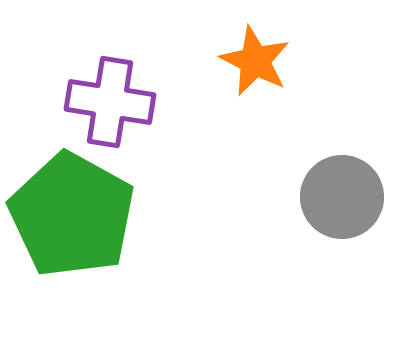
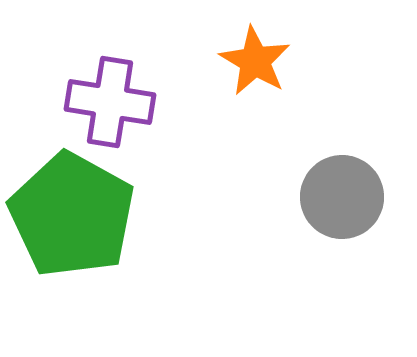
orange star: rotated 4 degrees clockwise
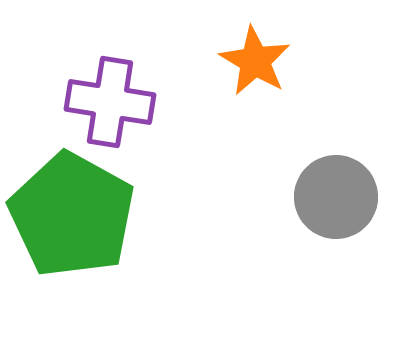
gray circle: moved 6 px left
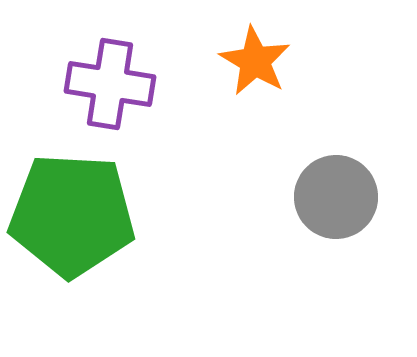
purple cross: moved 18 px up
green pentagon: rotated 26 degrees counterclockwise
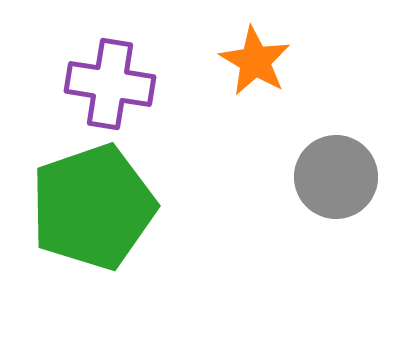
gray circle: moved 20 px up
green pentagon: moved 21 px right, 8 px up; rotated 22 degrees counterclockwise
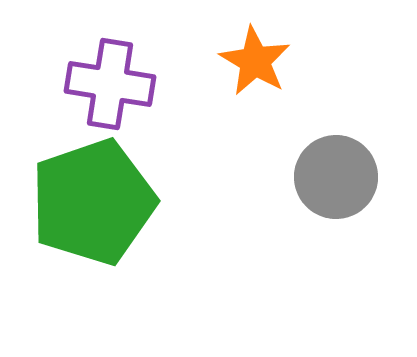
green pentagon: moved 5 px up
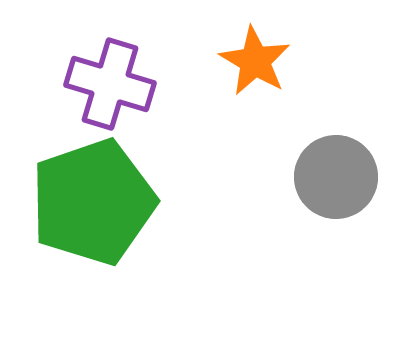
purple cross: rotated 8 degrees clockwise
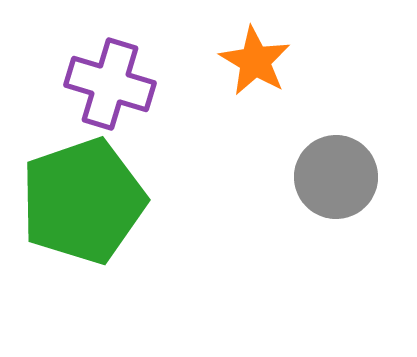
green pentagon: moved 10 px left, 1 px up
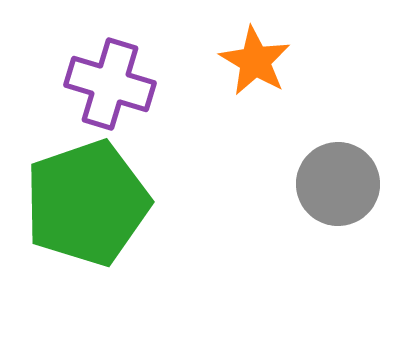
gray circle: moved 2 px right, 7 px down
green pentagon: moved 4 px right, 2 px down
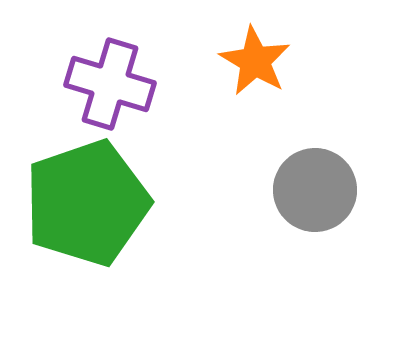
gray circle: moved 23 px left, 6 px down
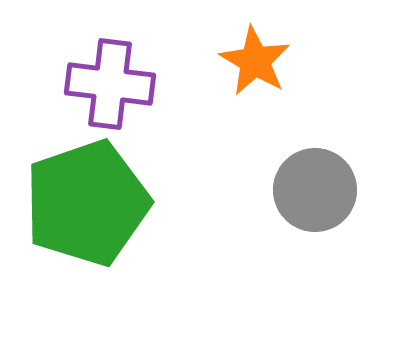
purple cross: rotated 10 degrees counterclockwise
